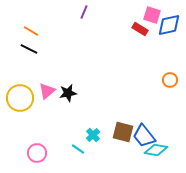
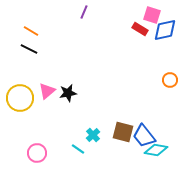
blue diamond: moved 4 px left, 5 px down
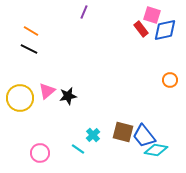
red rectangle: moved 1 px right; rotated 21 degrees clockwise
black star: moved 3 px down
pink circle: moved 3 px right
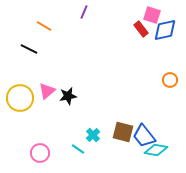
orange line: moved 13 px right, 5 px up
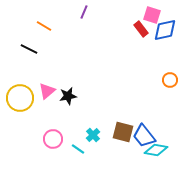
pink circle: moved 13 px right, 14 px up
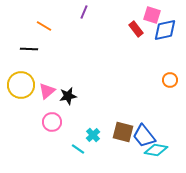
red rectangle: moved 5 px left
black line: rotated 24 degrees counterclockwise
yellow circle: moved 1 px right, 13 px up
pink circle: moved 1 px left, 17 px up
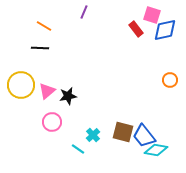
black line: moved 11 px right, 1 px up
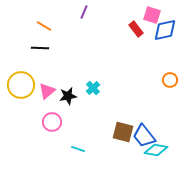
cyan cross: moved 47 px up
cyan line: rotated 16 degrees counterclockwise
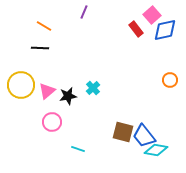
pink square: rotated 30 degrees clockwise
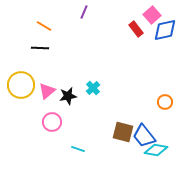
orange circle: moved 5 px left, 22 px down
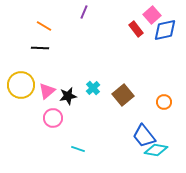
orange circle: moved 1 px left
pink circle: moved 1 px right, 4 px up
brown square: moved 37 px up; rotated 35 degrees clockwise
